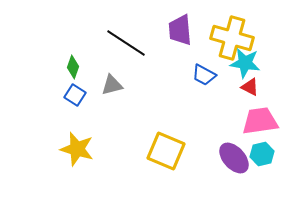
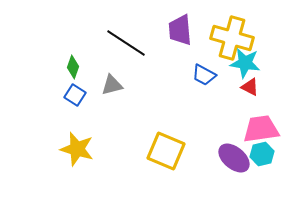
pink trapezoid: moved 1 px right, 8 px down
purple ellipse: rotated 8 degrees counterclockwise
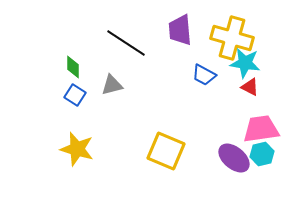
green diamond: rotated 20 degrees counterclockwise
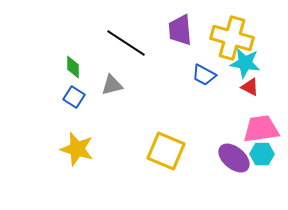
blue square: moved 1 px left, 2 px down
cyan hexagon: rotated 15 degrees clockwise
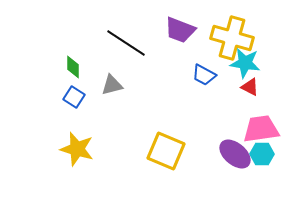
purple trapezoid: rotated 64 degrees counterclockwise
purple ellipse: moved 1 px right, 4 px up
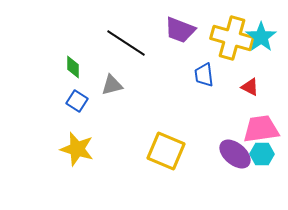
cyan star: moved 16 px right, 26 px up; rotated 28 degrees clockwise
blue trapezoid: rotated 55 degrees clockwise
blue square: moved 3 px right, 4 px down
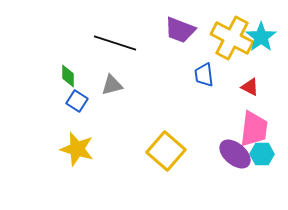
yellow cross: rotated 12 degrees clockwise
black line: moved 11 px left; rotated 15 degrees counterclockwise
green diamond: moved 5 px left, 9 px down
pink trapezoid: moved 7 px left; rotated 105 degrees clockwise
yellow square: rotated 18 degrees clockwise
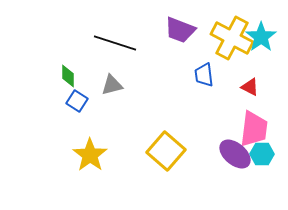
yellow star: moved 13 px right, 6 px down; rotated 20 degrees clockwise
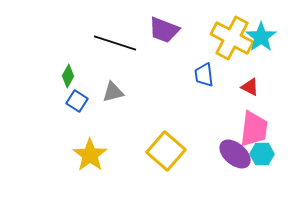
purple trapezoid: moved 16 px left
green diamond: rotated 30 degrees clockwise
gray triangle: moved 1 px right, 7 px down
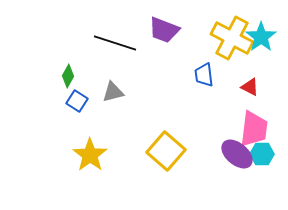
purple ellipse: moved 2 px right
